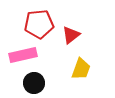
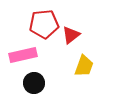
red pentagon: moved 5 px right
yellow trapezoid: moved 3 px right, 3 px up
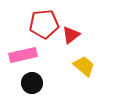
yellow trapezoid: rotated 70 degrees counterclockwise
black circle: moved 2 px left
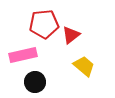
black circle: moved 3 px right, 1 px up
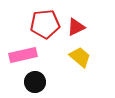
red pentagon: moved 1 px right
red triangle: moved 5 px right, 8 px up; rotated 12 degrees clockwise
yellow trapezoid: moved 4 px left, 9 px up
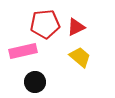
pink rectangle: moved 4 px up
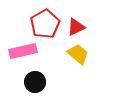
red pentagon: rotated 24 degrees counterclockwise
yellow trapezoid: moved 2 px left, 3 px up
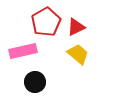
red pentagon: moved 1 px right, 2 px up
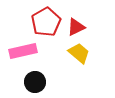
yellow trapezoid: moved 1 px right, 1 px up
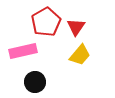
red triangle: rotated 30 degrees counterclockwise
yellow trapezoid: moved 1 px right, 2 px down; rotated 90 degrees clockwise
